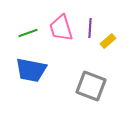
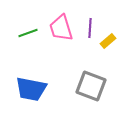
blue trapezoid: moved 19 px down
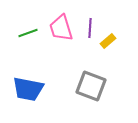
blue trapezoid: moved 3 px left
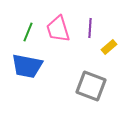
pink trapezoid: moved 3 px left, 1 px down
green line: moved 1 px up; rotated 48 degrees counterclockwise
yellow rectangle: moved 1 px right, 6 px down
blue trapezoid: moved 1 px left, 23 px up
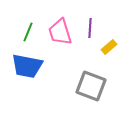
pink trapezoid: moved 2 px right, 3 px down
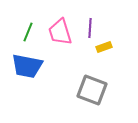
yellow rectangle: moved 5 px left; rotated 21 degrees clockwise
gray square: moved 1 px right, 4 px down
